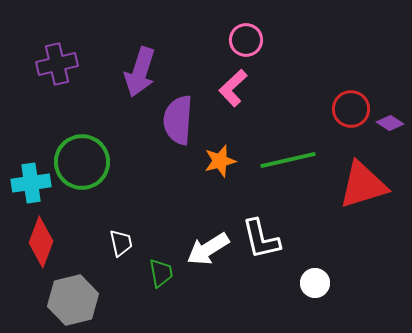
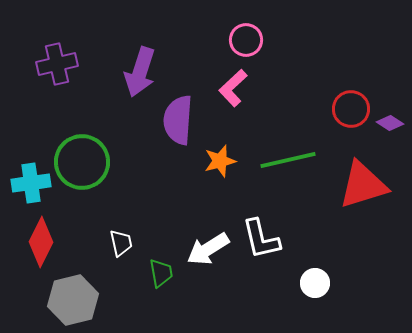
red diamond: rotated 6 degrees clockwise
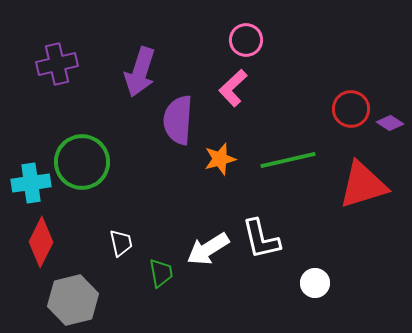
orange star: moved 2 px up
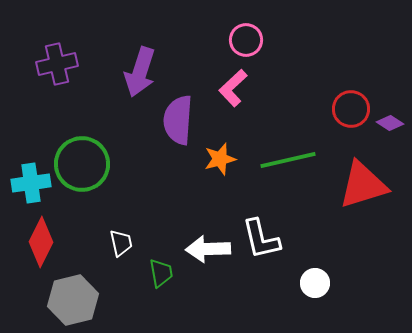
green circle: moved 2 px down
white arrow: rotated 30 degrees clockwise
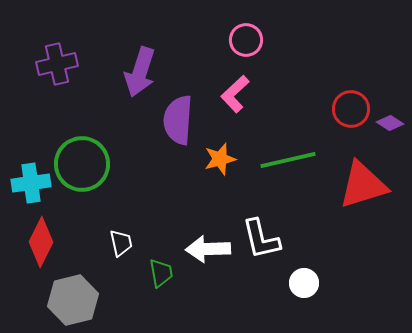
pink L-shape: moved 2 px right, 6 px down
white circle: moved 11 px left
